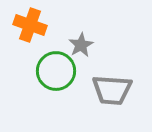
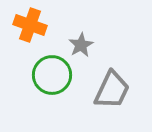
green circle: moved 4 px left, 4 px down
gray trapezoid: rotated 69 degrees counterclockwise
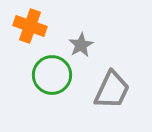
orange cross: moved 1 px down
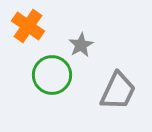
orange cross: moved 2 px left; rotated 16 degrees clockwise
gray trapezoid: moved 6 px right, 1 px down
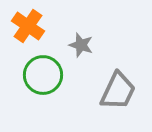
gray star: rotated 25 degrees counterclockwise
green circle: moved 9 px left
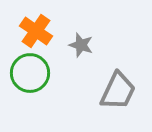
orange cross: moved 8 px right, 5 px down
green circle: moved 13 px left, 2 px up
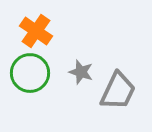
gray star: moved 27 px down
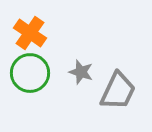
orange cross: moved 6 px left, 2 px down
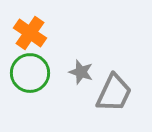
gray trapezoid: moved 4 px left, 2 px down
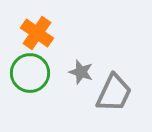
orange cross: moved 7 px right
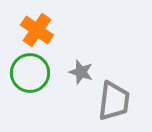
orange cross: moved 3 px up
gray trapezoid: moved 8 px down; rotated 18 degrees counterclockwise
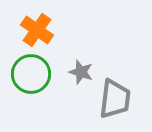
green circle: moved 1 px right, 1 px down
gray trapezoid: moved 1 px right, 2 px up
